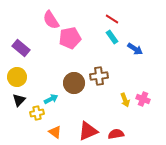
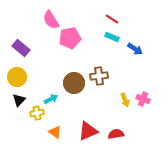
cyan rectangle: rotated 32 degrees counterclockwise
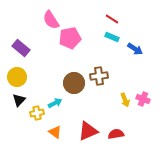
cyan arrow: moved 4 px right, 4 px down
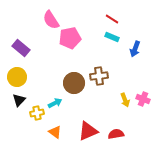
blue arrow: rotated 77 degrees clockwise
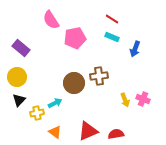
pink pentagon: moved 5 px right
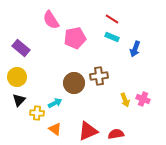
yellow cross: rotated 16 degrees clockwise
orange triangle: moved 3 px up
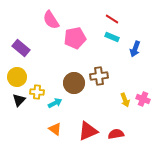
yellow cross: moved 21 px up
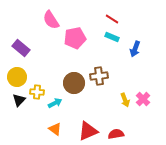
pink cross: rotated 24 degrees clockwise
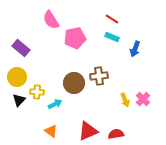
cyan arrow: moved 1 px down
orange triangle: moved 4 px left, 2 px down
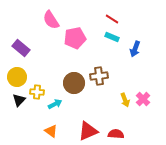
red semicircle: rotated 14 degrees clockwise
